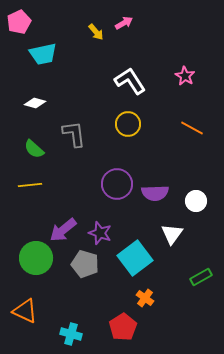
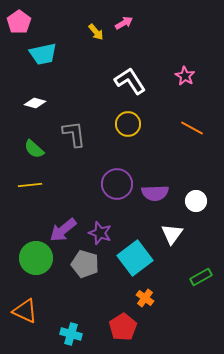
pink pentagon: rotated 10 degrees counterclockwise
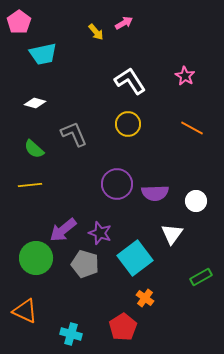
gray L-shape: rotated 16 degrees counterclockwise
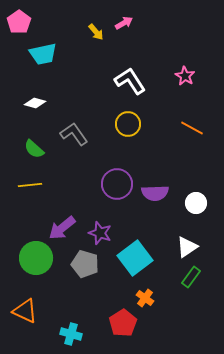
gray L-shape: rotated 12 degrees counterclockwise
white circle: moved 2 px down
purple arrow: moved 1 px left, 2 px up
white triangle: moved 15 px right, 13 px down; rotated 20 degrees clockwise
green rectangle: moved 10 px left; rotated 25 degrees counterclockwise
red pentagon: moved 4 px up
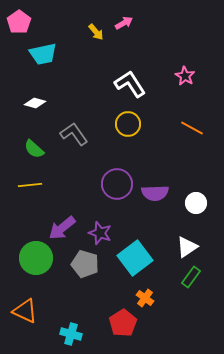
white L-shape: moved 3 px down
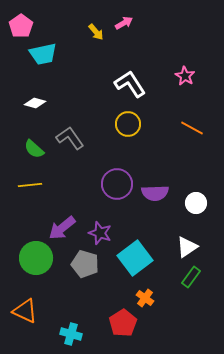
pink pentagon: moved 2 px right, 4 px down
gray L-shape: moved 4 px left, 4 px down
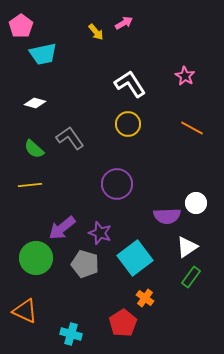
purple semicircle: moved 12 px right, 23 px down
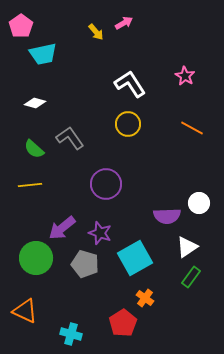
purple circle: moved 11 px left
white circle: moved 3 px right
cyan square: rotated 8 degrees clockwise
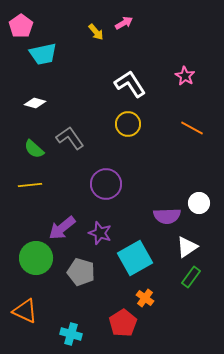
gray pentagon: moved 4 px left, 8 px down
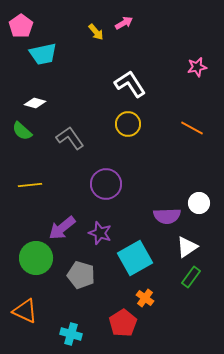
pink star: moved 12 px right, 9 px up; rotated 30 degrees clockwise
green semicircle: moved 12 px left, 18 px up
gray pentagon: moved 3 px down
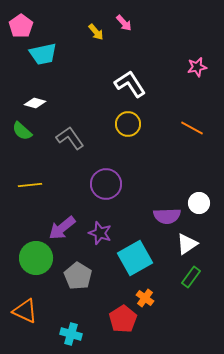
pink arrow: rotated 78 degrees clockwise
white triangle: moved 3 px up
gray pentagon: moved 3 px left, 1 px down; rotated 16 degrees clockwise
red pentagon: moved 4 px up
